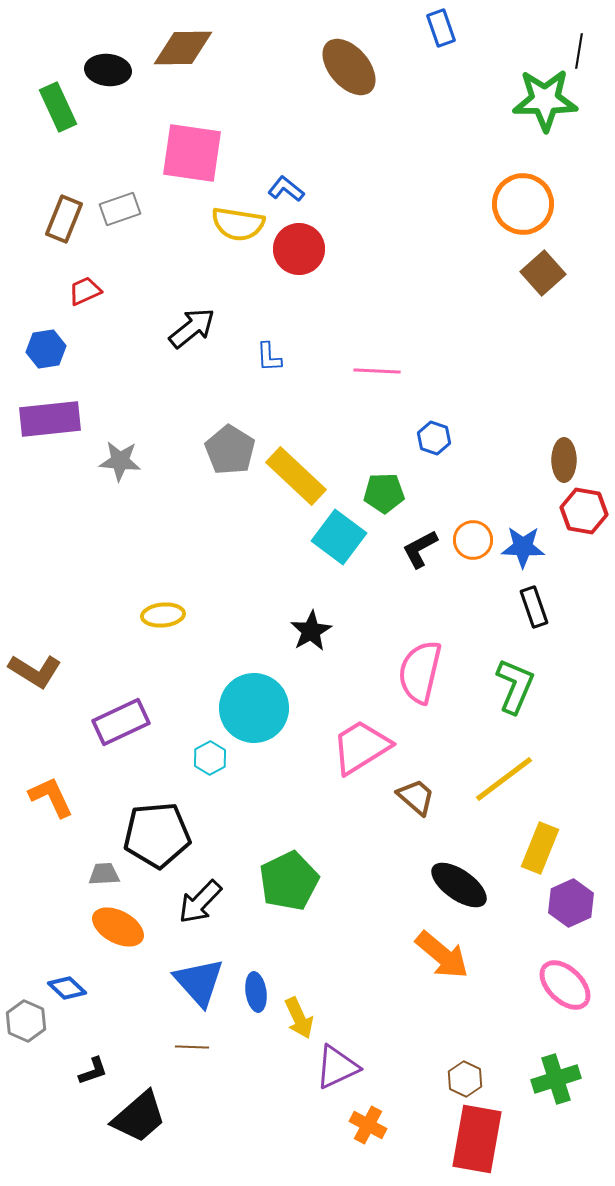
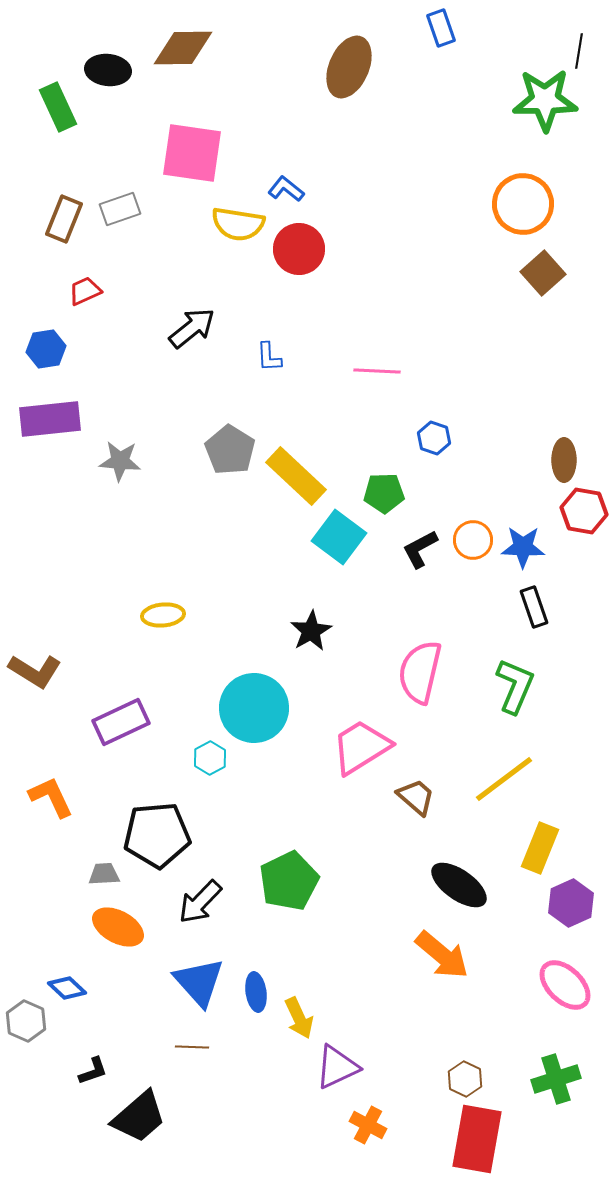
brown ellipse at (349, 67): rotated 64 degrees clockwise
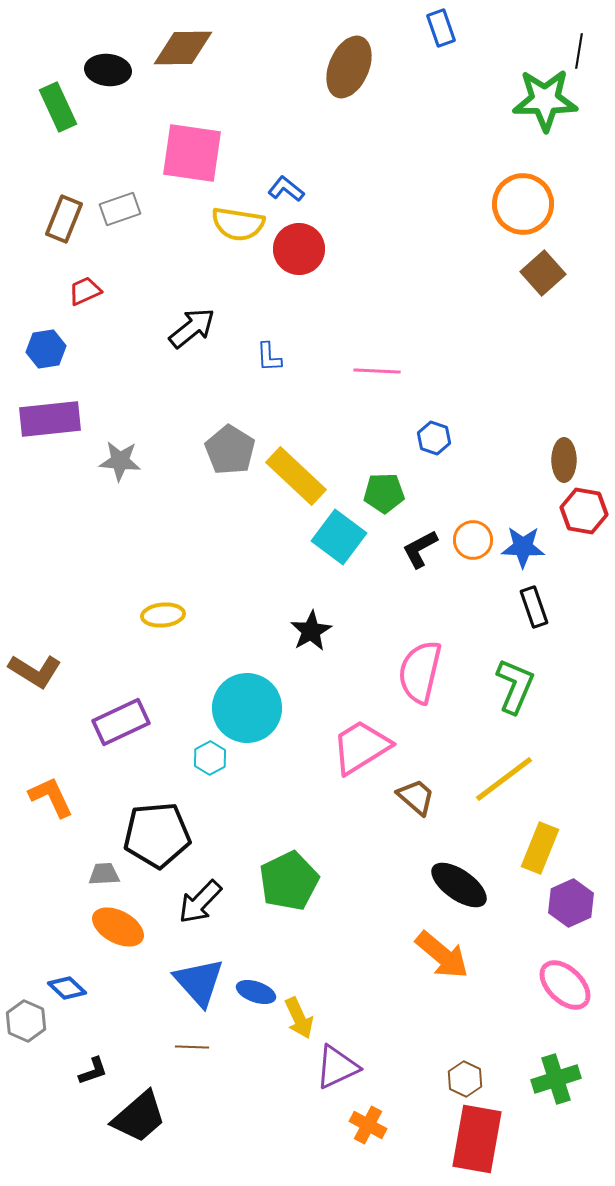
cyan circle at (254, 708): moved 7 px left
blue ellipse at (256, 992): rotated 63 degrees counterclockwise
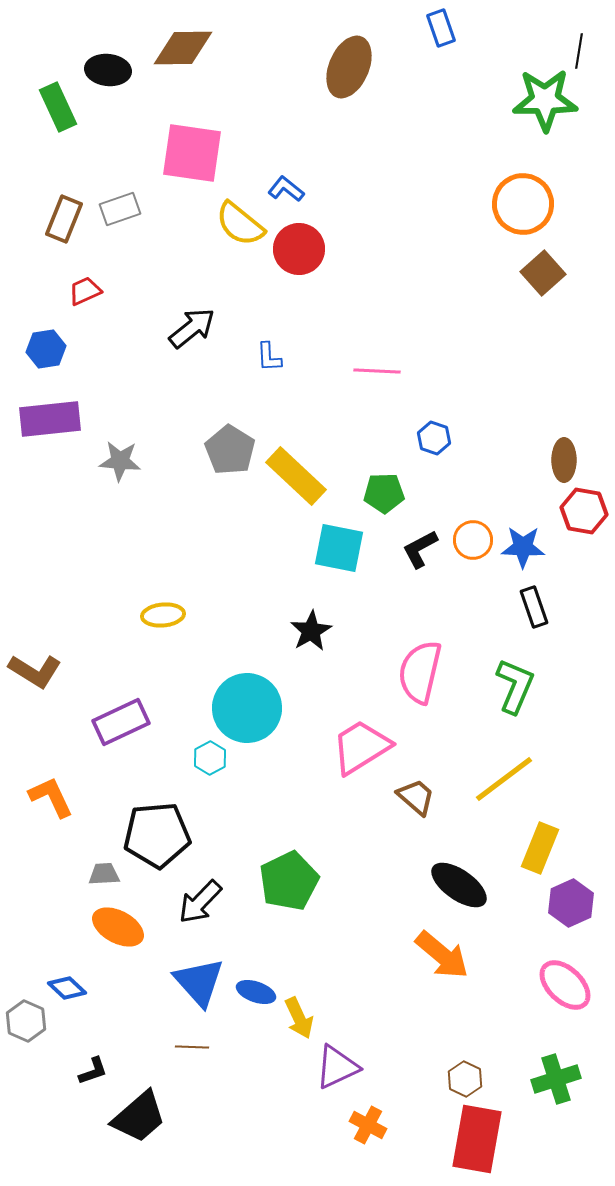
yellow semicircle at (238, 224): moved 2 px right; rotated 30 degrees clockwise
cyan square at (339, 537): moved 11 px down; rotated 26 degrees counterclockwise
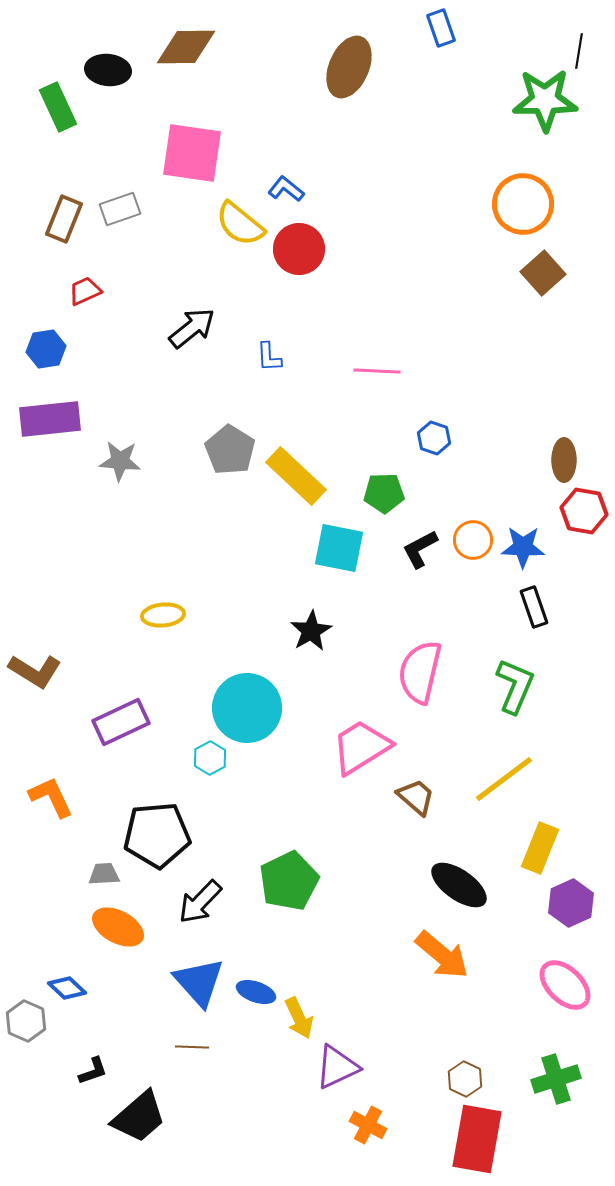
brown diamond at (183, 48): moved 3 px right, 1 px up
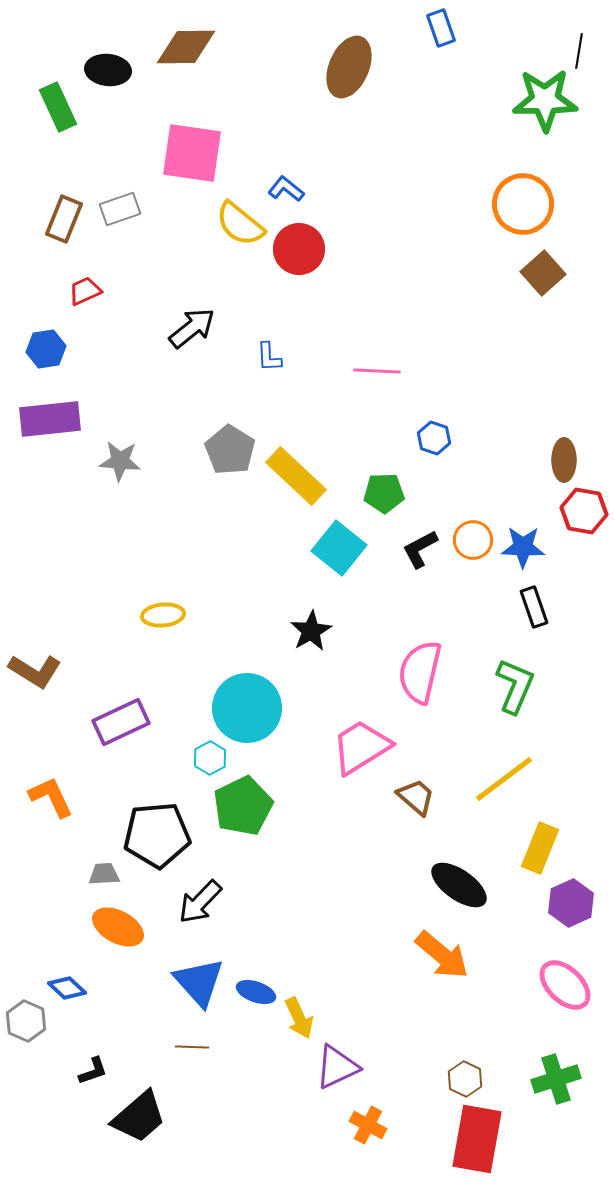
cyan square at (339, 548): rotated 28 degrees clockwise
green pentagon at (289, 881): moved 46 px left, 75 px up
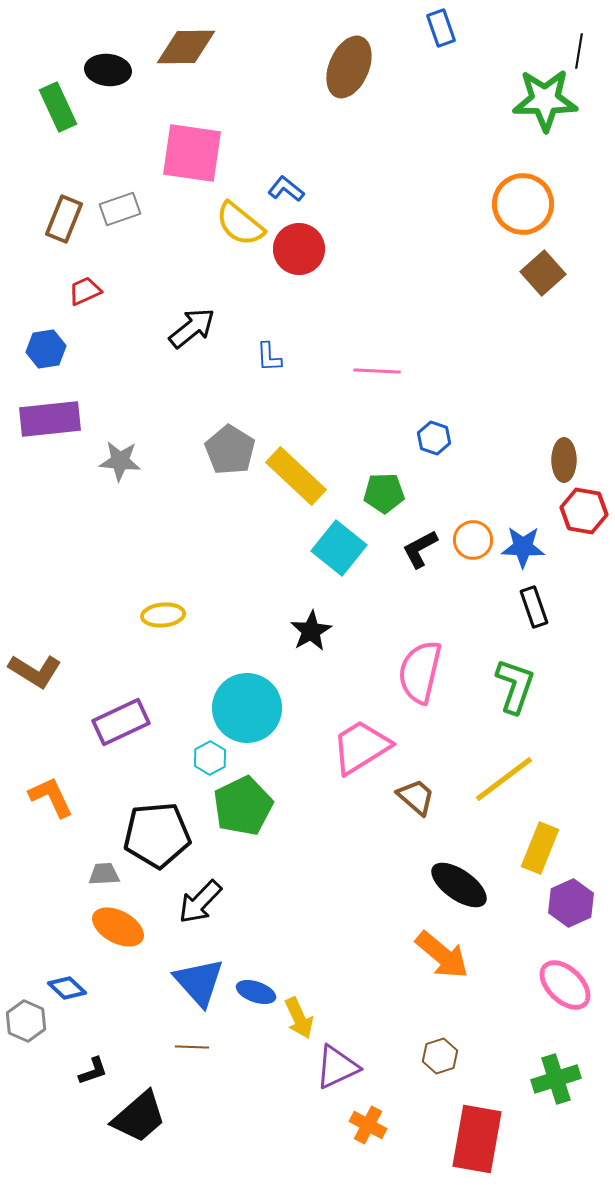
green L-shape at (515, 686): rotated 4 degrees counterclockwise
brown hexagon at (465, 1079): moved 25 px left, 23 px up; rotated 16 degrees clockwise
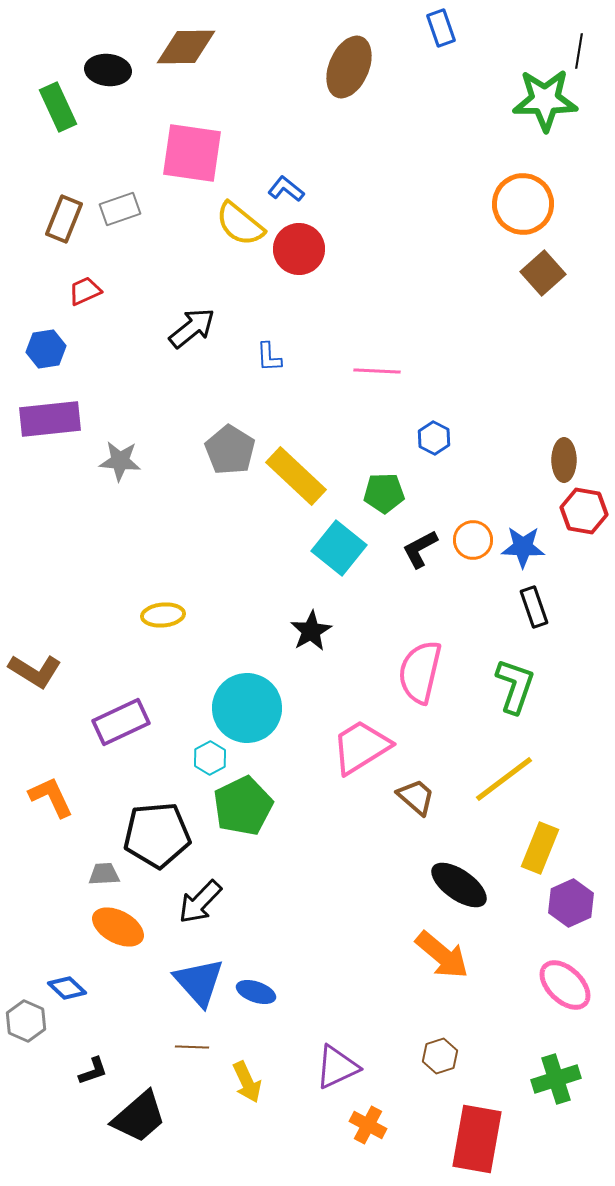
blue hexagon at (434, 438): rotated 8 degrees clockwise
yellow arrow at (299, 1018): moved 52 px left, 64 px down
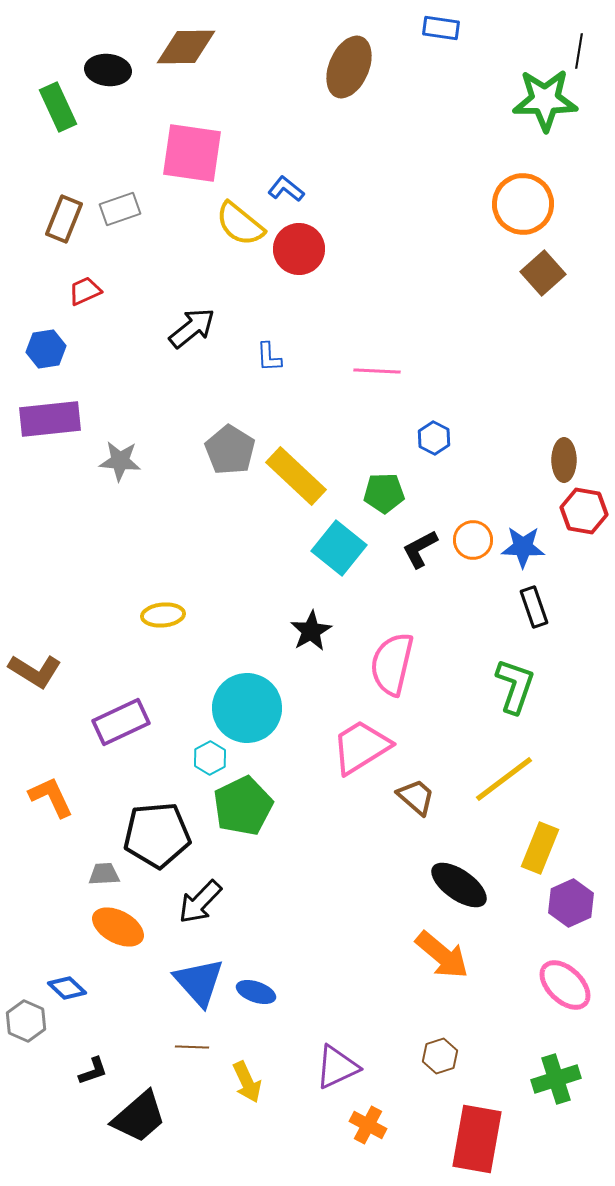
blue rectangle at (441, 28): rotated 63 degrees counterclockwise
pink semicircle at (420, 672): moved 28 px left, 8 px up
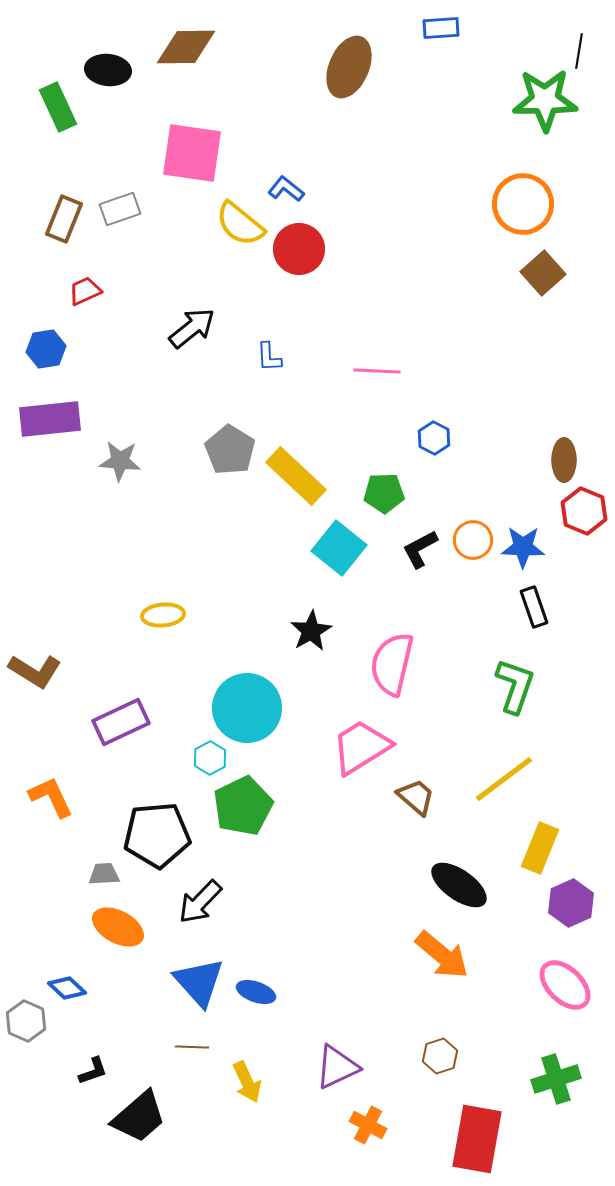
blue rectangle at (441, 28): rotated 12 degrees counterclockwise
red hexagon at (584, 511): rotated 12 degrees clockwise
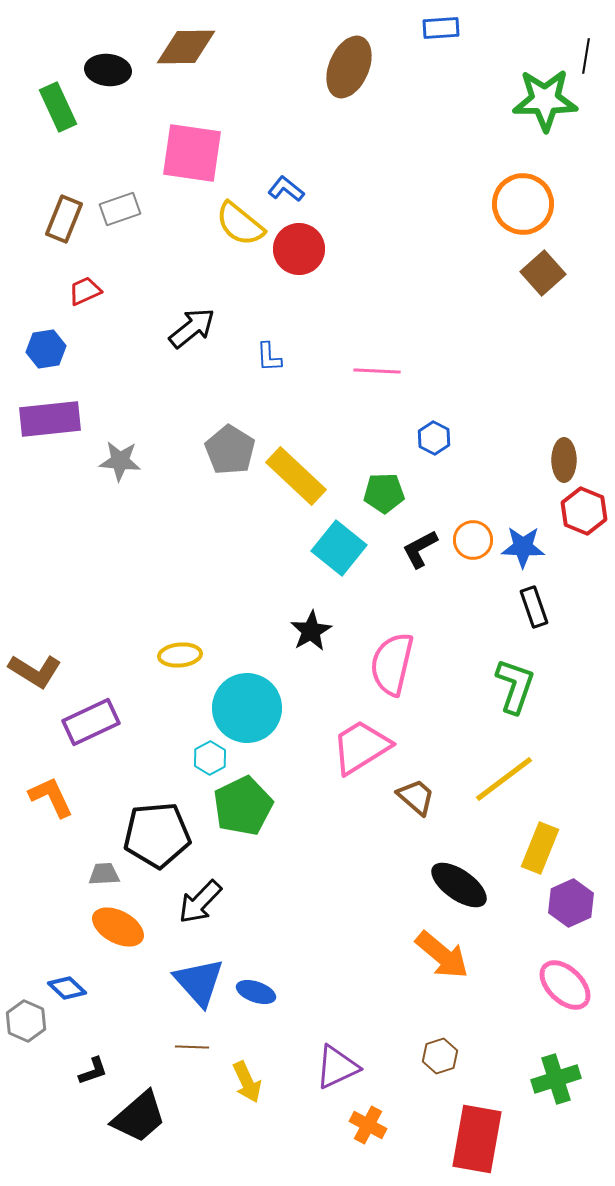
black line at (579, 51): moved 7 px right, 5 px down
yellow ellipse at (163, 615): moved 17 px right, 40 px down
purple rectangle at (121, 722): moved 30 px left
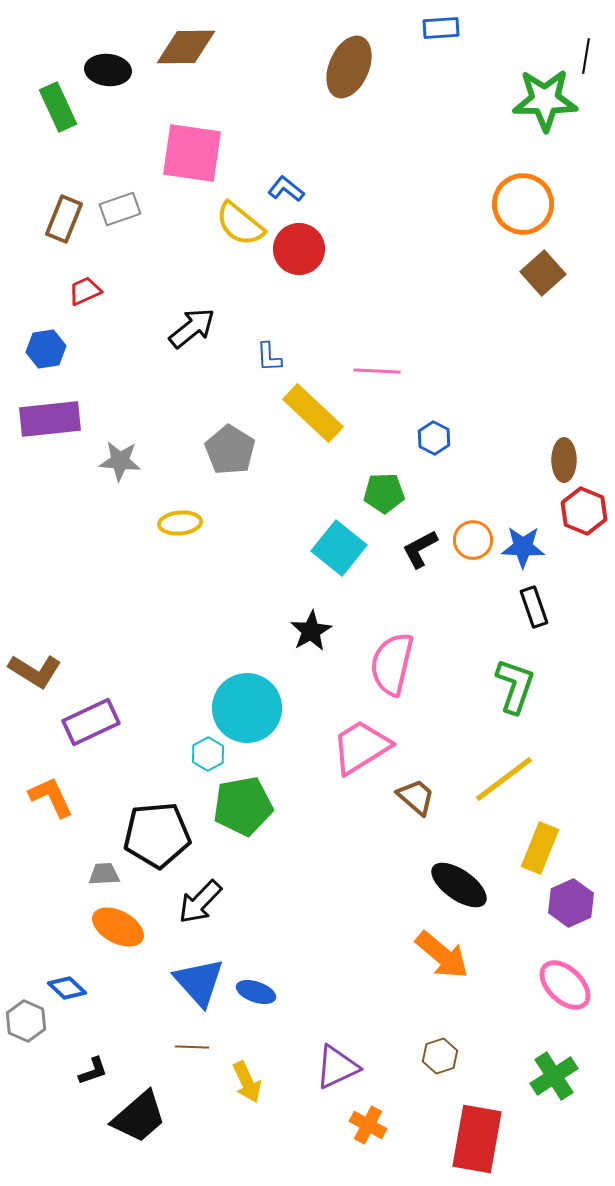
yellow rectangle at (296, 476): moved 17 px right, 63 px up
yellow ellipse at (180, 655): moved 132 px up
cyan hexagon at (210, 758): moved 2 px left, 4 px up
green pentagon at (243, 806): rotated 16 degrees clockwise
green cross at (556, 1079): moved 2 px left, 3 px up; rotated 15 degrees counterclockwise
